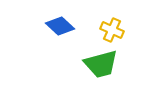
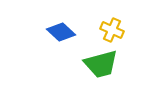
blue diamond: moved 1 px right, 6 px down
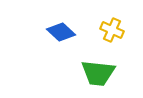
green trapezoid: moved 3 px left, 9 px down; rotated 21 degrees clockwise
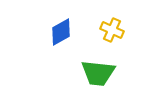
blue diamond: rotated 72 degrees counterclockwise
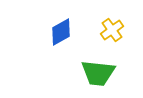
yellow cross: rotated 30 degrees clockwise
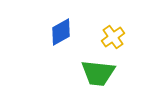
yellow cross: moved 1 px right, 7 px down
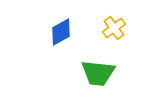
yellow cross: moved 1 px right, 9 px up
